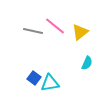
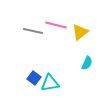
pink line: moved 1 px right, 1 px up; rotated 25 degrees counterclockwise
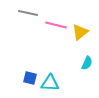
gray line: moved 5 px left, 18 px up
blue square: moved 4 px left; rotated 24 degrees counterclockwise
cyan triangle: rotated 12 degrees clockwise
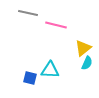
yellow triangle: moved 3 px right, 16 px down
cyan triangle: moved 13 px up
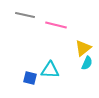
gray line: moved 3 px left, 2 px down
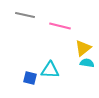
pink line: moved 4 px right, 1 px down
cyan semicircle: rotated 104 degrees counterclockwise
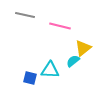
cyan semicircle: moved 14 px left, 2 px up; rotated 48 degrees counterclockwise
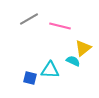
gray line: moved 4 px right, 4 px down; rotated 42 degrees counterclockwise
cyan semicircle: rotated 64 degrees clockwise
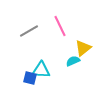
gray line: moved 12 px down
pink line: rotated 50 degrees clockwise
cyan semicircle: rotated 48 degrees counterclockwise
cyan triangle: moved 9 px left
